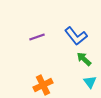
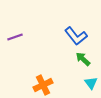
purple line: moved 22 px left
green arrow: moved 1 px left
cyan triangle: moved 1 px right, 1 px down
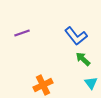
purple line: moved 7 px right, 4 px up
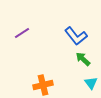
purple line: rotated 14 degrees counterclockwise
orange cross: rotated 12 degrees clockwise
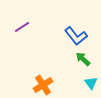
purple line: moved 6 px up
orange cross: rotated 18 degrees counterclockwise
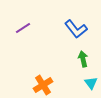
purple line: moved 1 px right, 1 px down
blue L-shape: moved 7 px up
green arrow: rotated 35 degrees clockwise
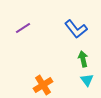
cyan triangle: moved 4 px left, 3 px up
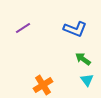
blue L-shape: moved 1 px left; rotated 30 degrees counterclockwise
green arrow: rotated 42 degrees counterclockwise
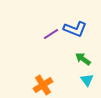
purple line: moved 28 px right, 6 px down
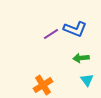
green arrow: moved 2 px left, 1 px up; rotated 42 degrees counterclockwise
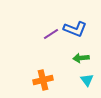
orange cross: moved 5 px up; rotated 18 degrees clockwise
